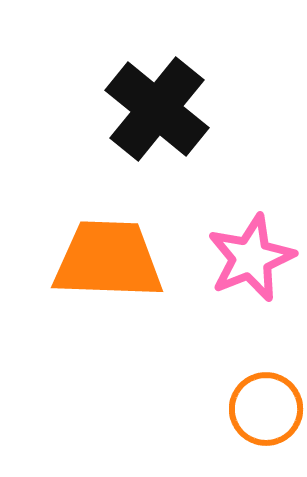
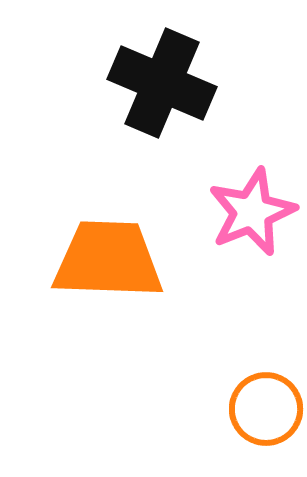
black cross: moved 5 px right, 26 px up; rotated 16 degrees counterclockwise
pink star: moved 1 px right, 46 px up
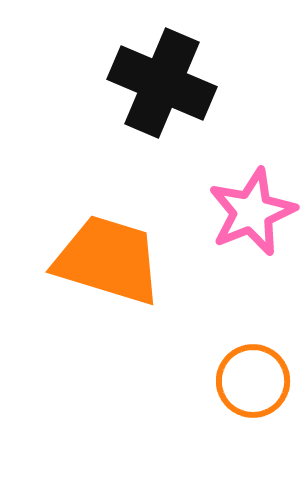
orange trapezoid: rotated 15 degrees clockwise
orange circle: moved 13 px left, 28 px up
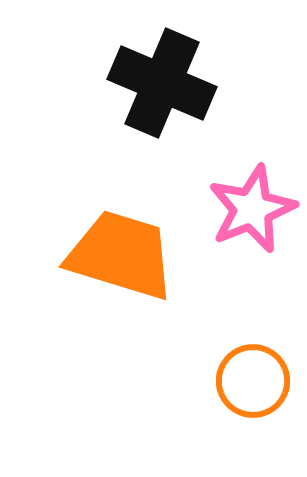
pink star: moved 3 px up
orange trapezoid: moved 13 px right, 5 px up
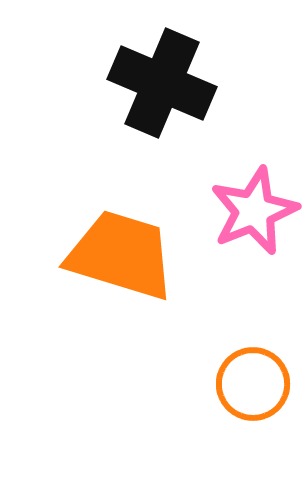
pink star: moved 2 px right, 2 px down
orange circle: moved 3 px down
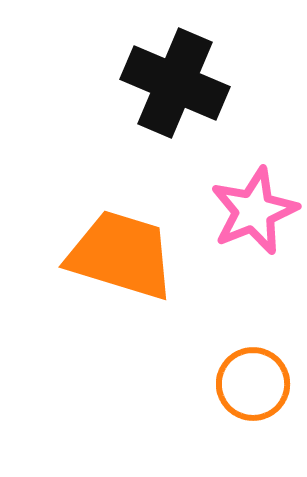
black cross: moved 13 px right
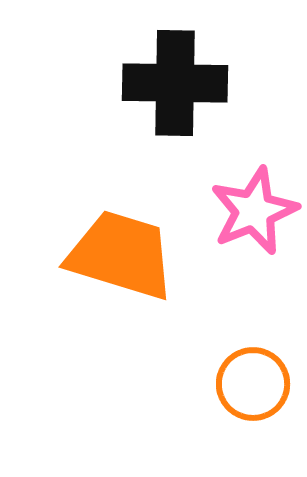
black cross: rotated 22 degrees counterclockwise
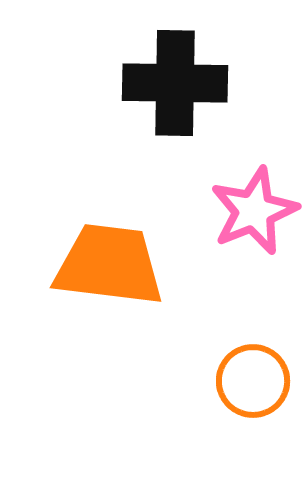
orange trapezoid: moved 12 px left, 10 px down; rotated 10 degrees counterclockwise
orange circle: moved 3 px up
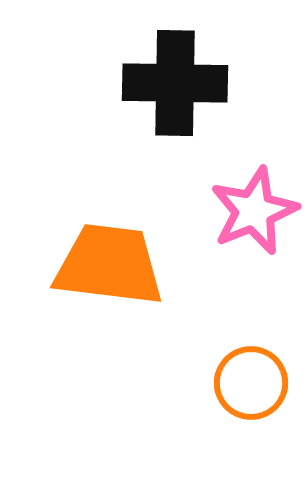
orange circle: moved 2 px left, 2 px down
